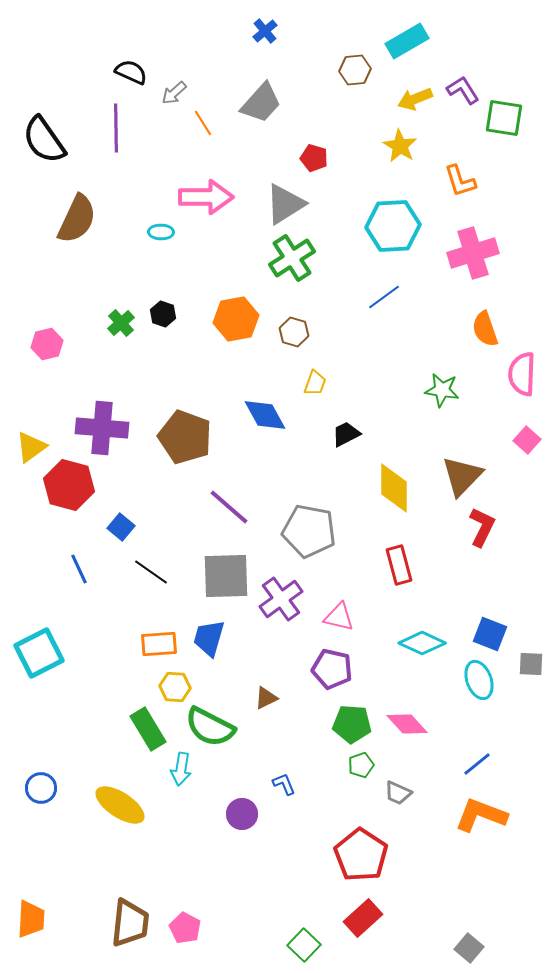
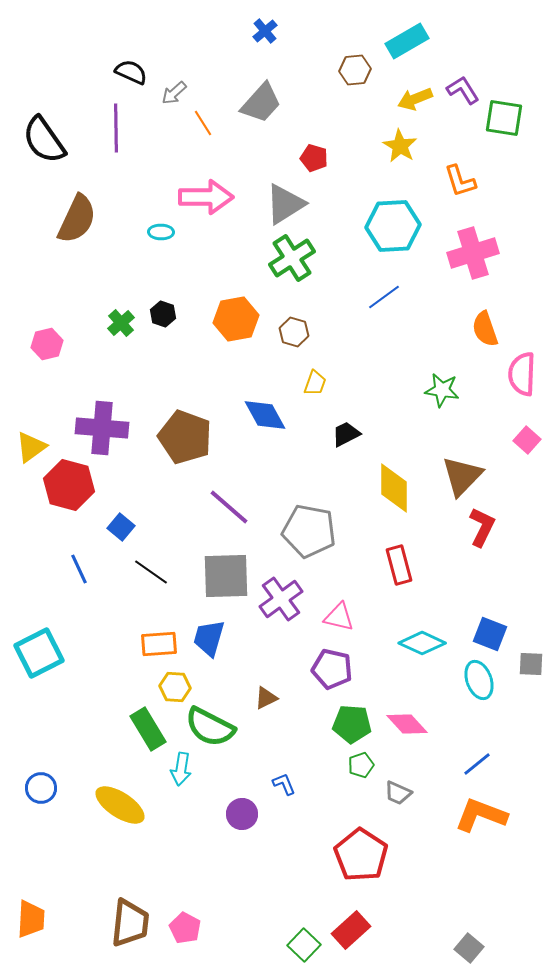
red rectangle at (363, 918): moved 12 px left, 12 px down
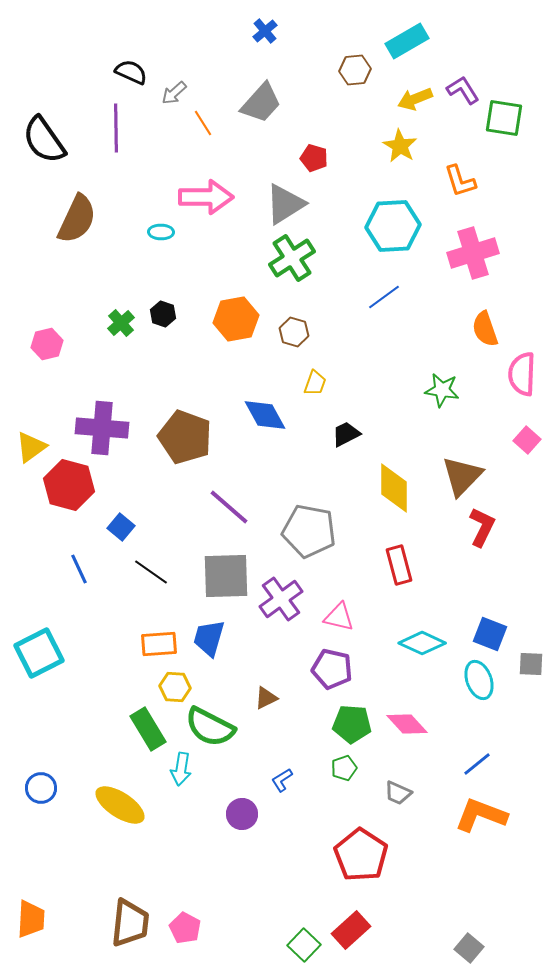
green pentagon at (361, 765): moved 17 px left, 3 px down
blue L-shape at (284, 784): moved 2 px left, 4 px up; rotated 100 degrees counterclockwise
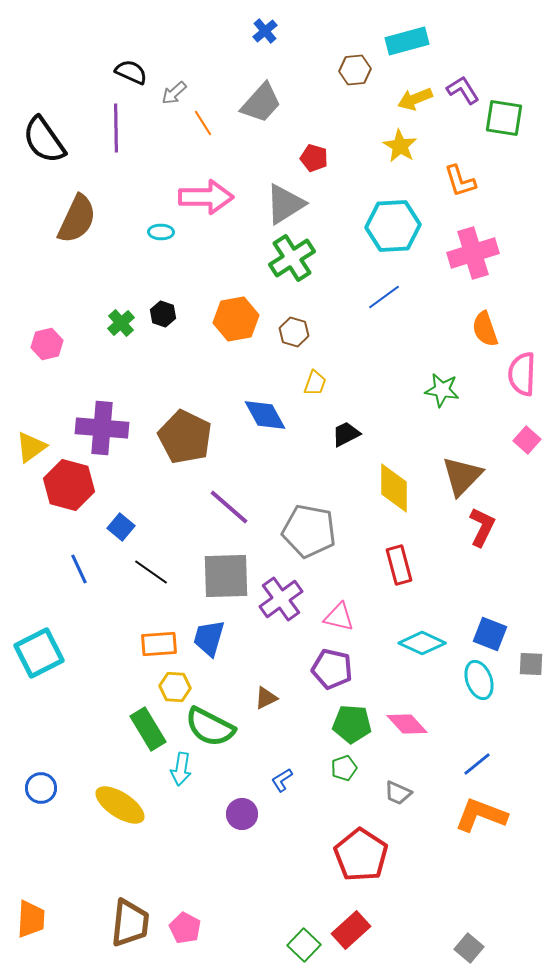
cyan rectangle at (407, 41): rotated 15 degrees clockwise
brown pentagon at (185, 437): rotated 6 degrees clockwise
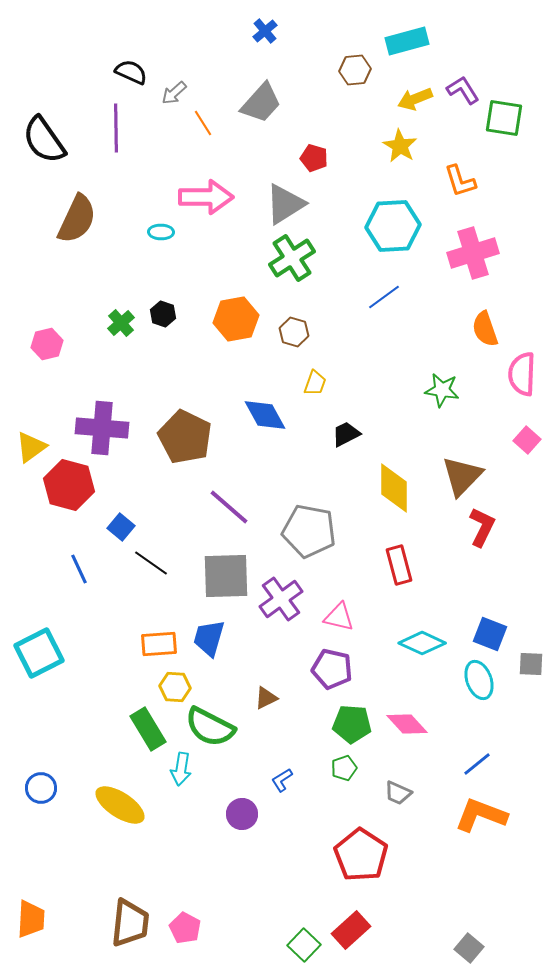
black line at (151, 572): moved 9 px up
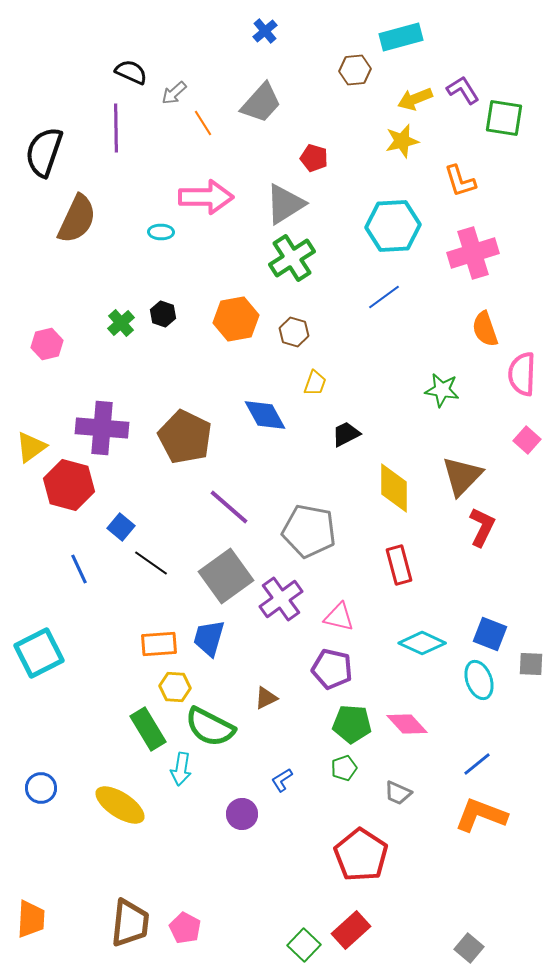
cyan rectangle at (407, 41): moved 6 px left, 4 px up
black semicircle at (44, 140): moved 12 px down; rotated 54 degrees clockwise
yellow star at (400, 146): moved 2 px right, 5 px up; rotated 28 degrees clockwise
gray square at (226, 576): rotated 34 degrees counterclockwise
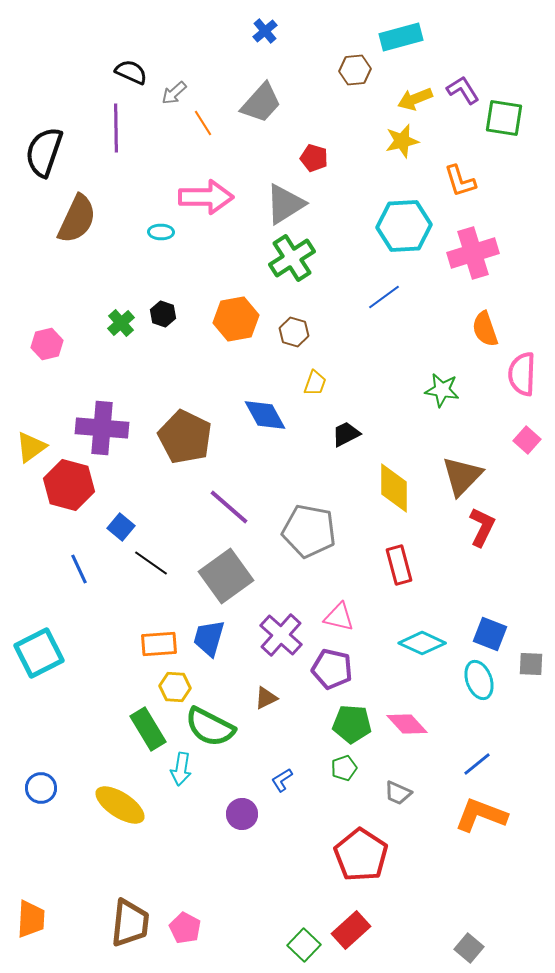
cyan hexagon at (393, 226): moved 11 px right
purple cross at (281, 599): moved 36 px down; rotated 12 degrees counterclockwise
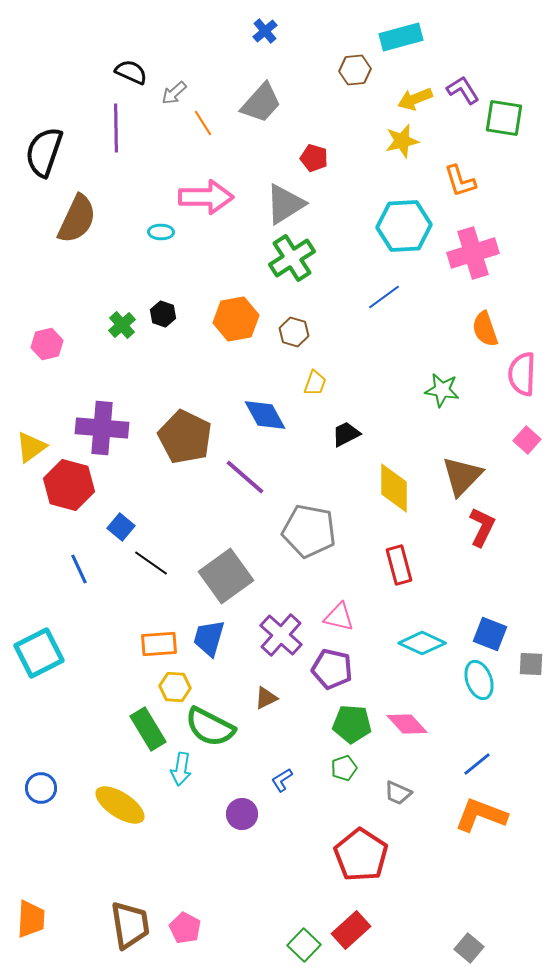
green cross at (121, 323): moved 1 px right, 2 px down
purple line at (229, 507): moved 16 px right, 30 px up
brown trapezoid at (130, 923): moved 2 px down; rotated 15 degrees counterclockwise
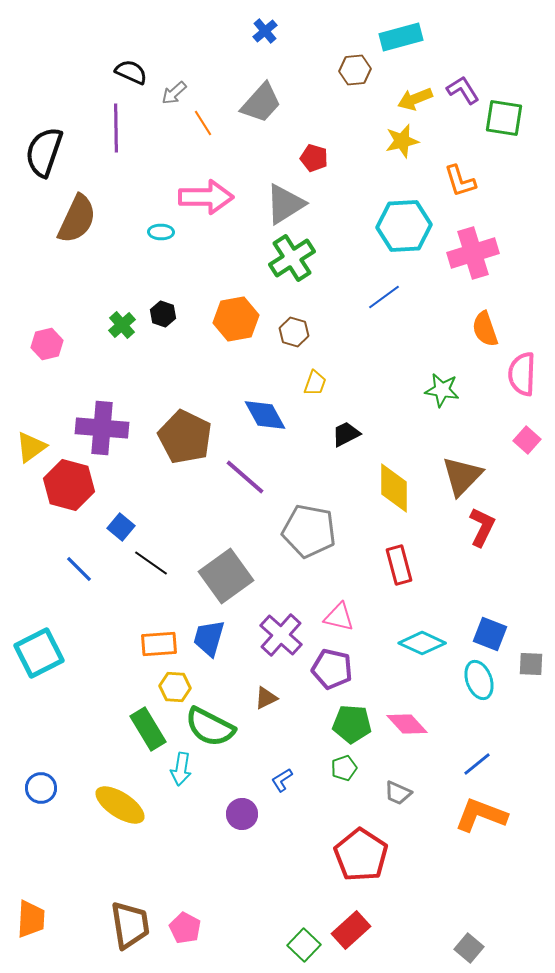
blue line at (79, 569): rotated 20 degrees counterclockwise
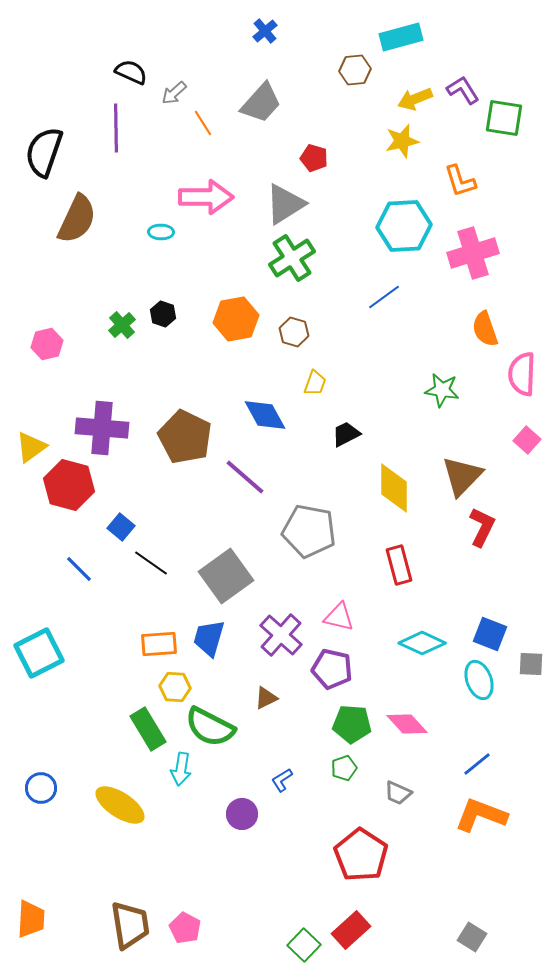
gray square at (469, 948): moved 3 px right, 11 px up; rotated 8 degrees counterclockwise
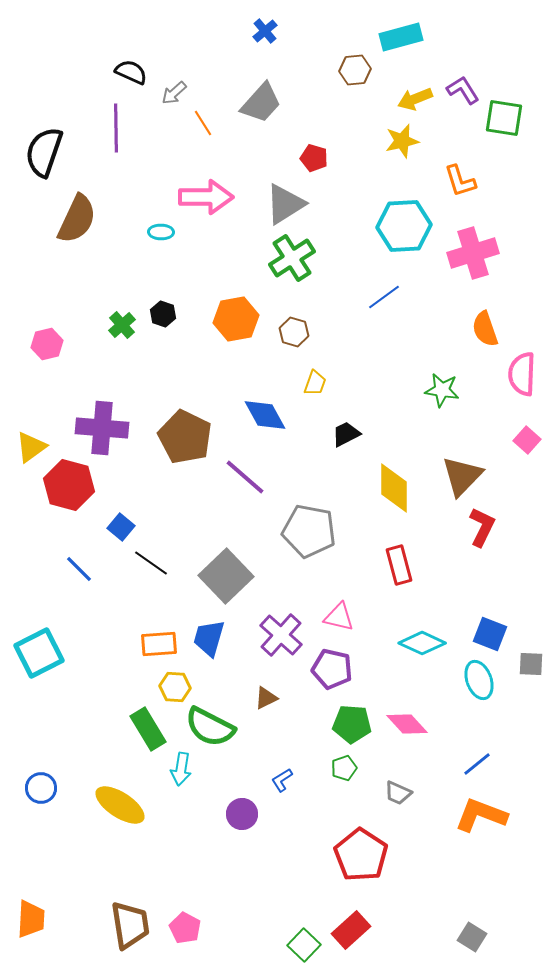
gray square at (226, 576): rotated 8 degrees counterclockwise
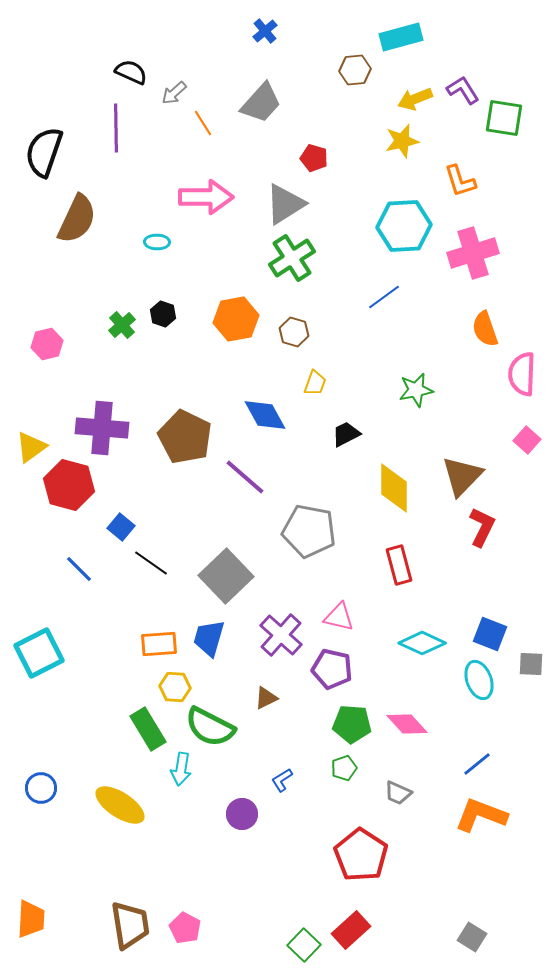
cyan ellipse at (161, 232): moved 4 px left, 10 px down
green star at (442, 390): moved 26 px left; rotated 20 degrees counterclockwise
